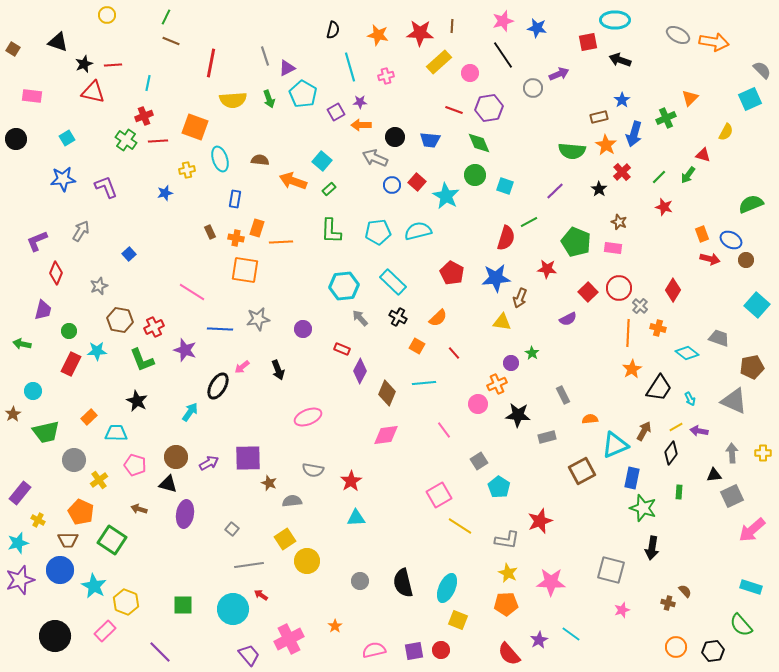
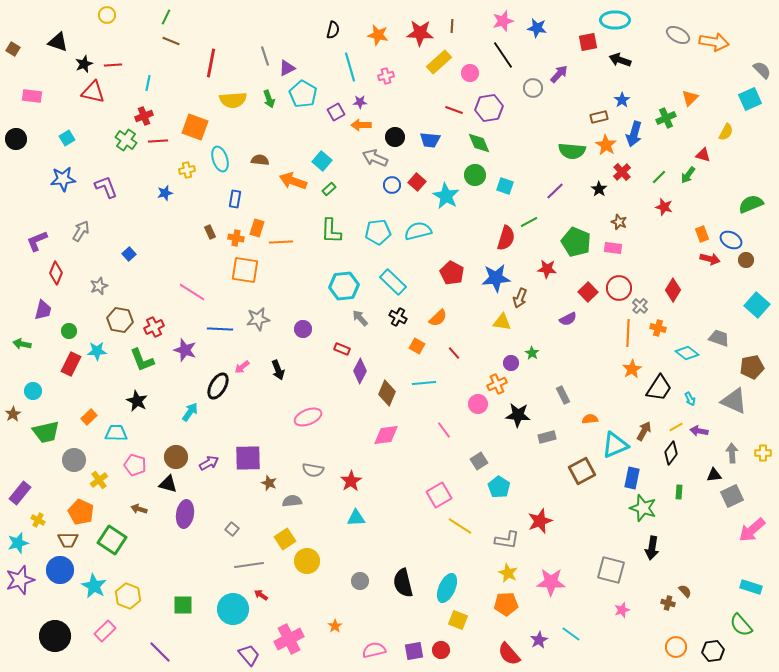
purple arrow at (559, 74): rotated 24 degrees counterclockwise
yellow hexagon at (126, 602): moved 2 px right, 6 px up
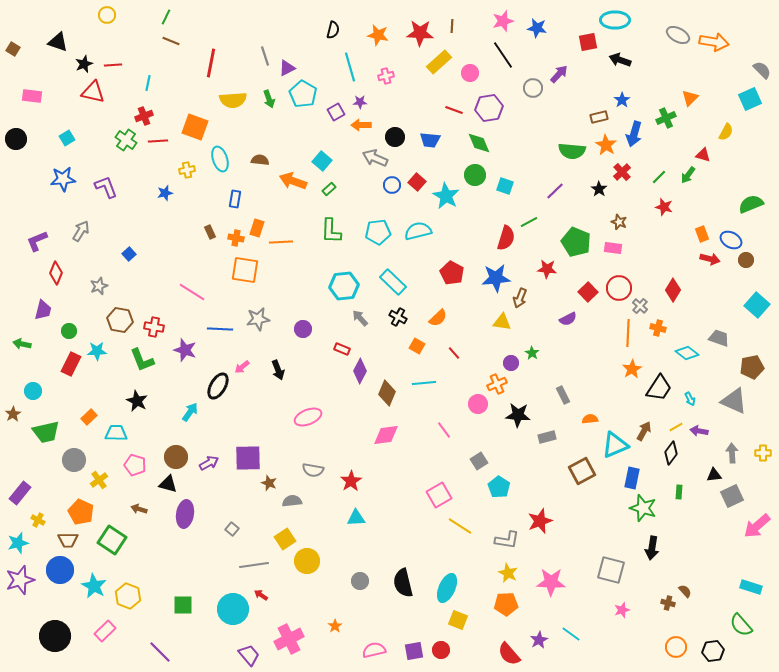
red cross at (154, 327): rotated 36 degrees clockwise
pink arrow at (752, 530): moved 5 px right, 4 px up
gray line at (249, 565): moved 5 px right
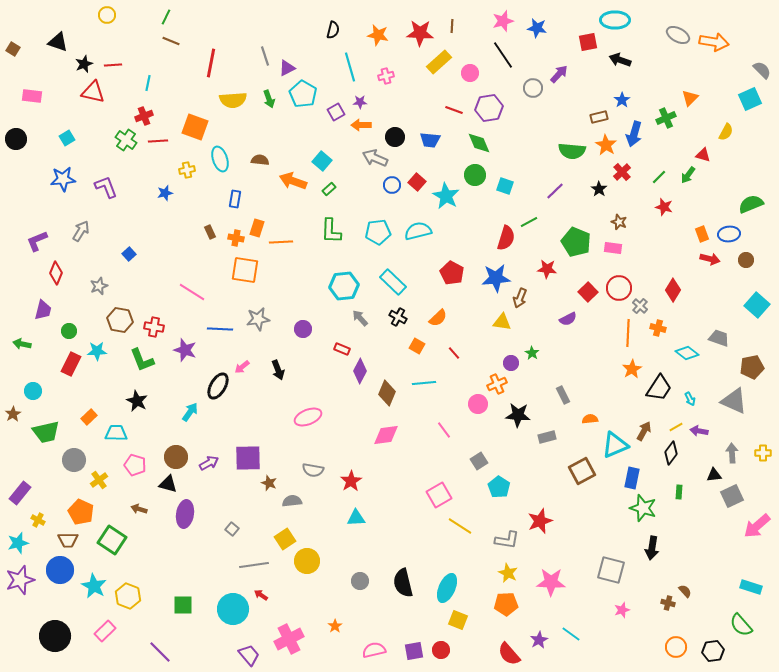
blue ellipse at (731, 240): moved 2 px left, 6 px up; rotated 35 degrees counterclockwise
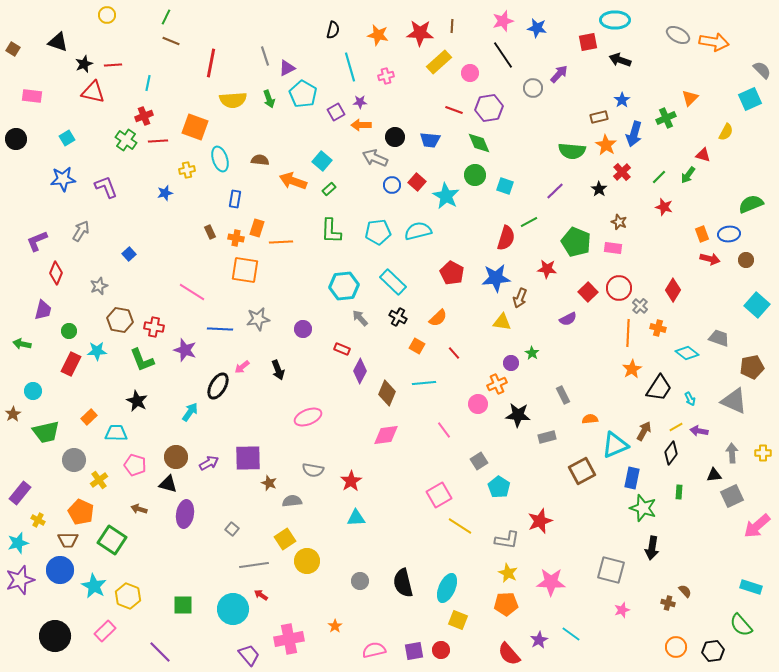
pink cross at (289, 639): rotated 16 degrees clockwise
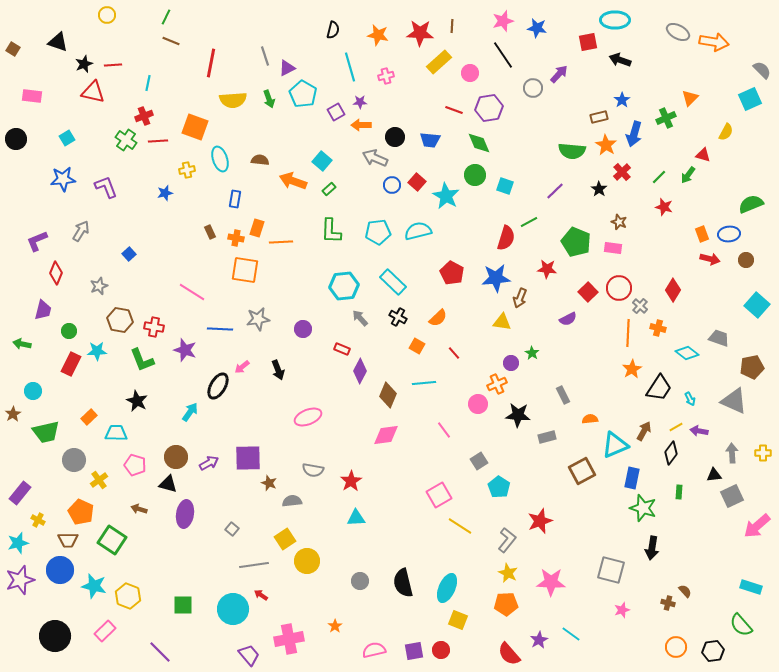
gray ellipse at (678, 35): moved 3 px up
brown diamond at (387, 393): moved 1 px right, 2 px down
gray L-shape at (507, 540): rotated 60 degrees counterclockwise
cyan star at (94, 586): rotated 15 degrees counterclockwise
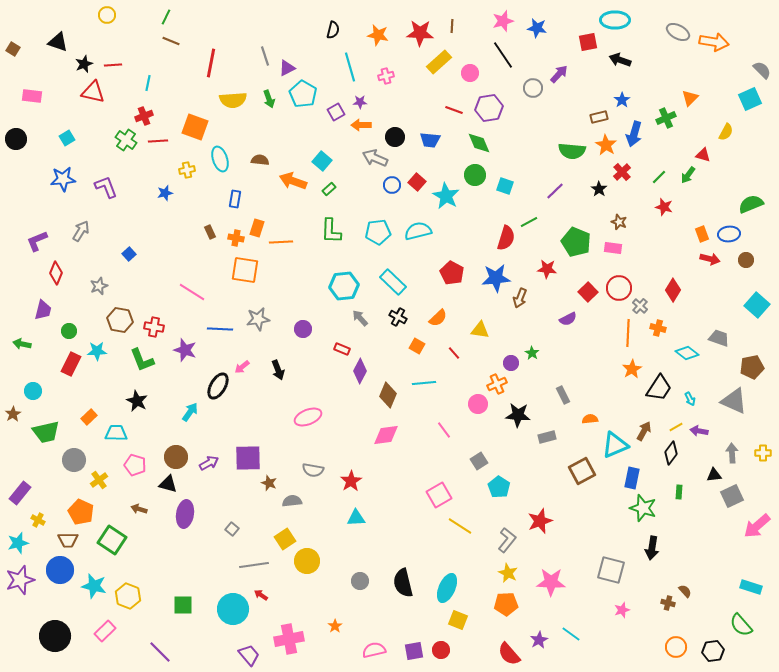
yellow triangle at (502, 322): moved 22 px left, 8 px down
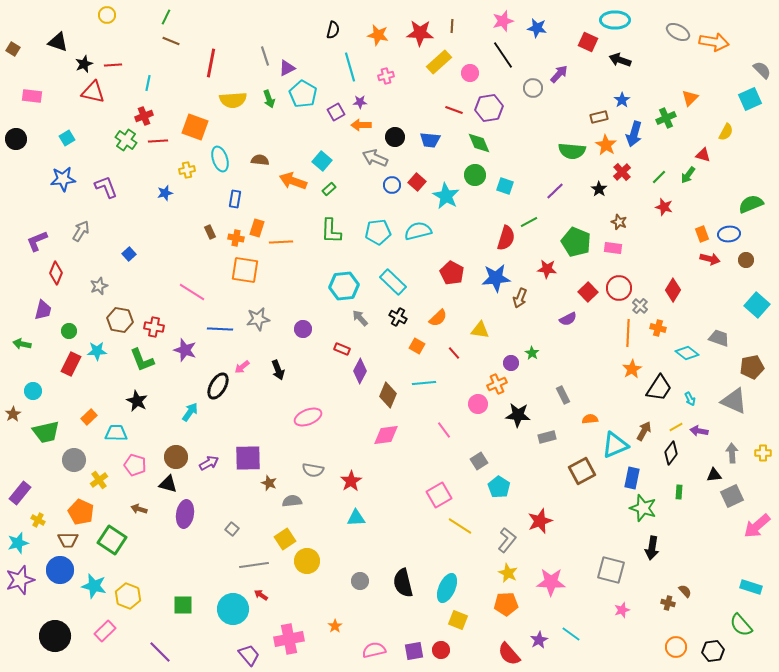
red square at (588, 42): rotated 36 degrees clockwise
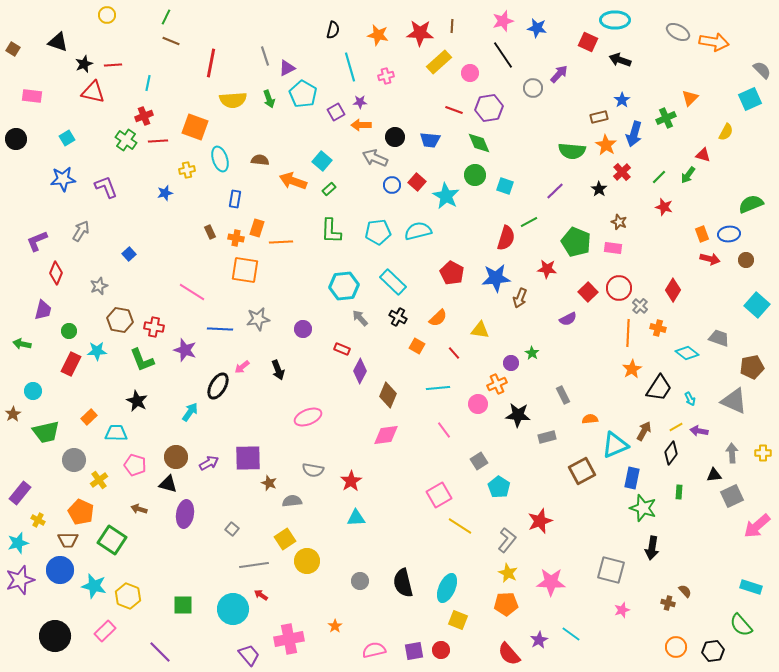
cyan line at (424, 383): moved 14 px right, 5 px down
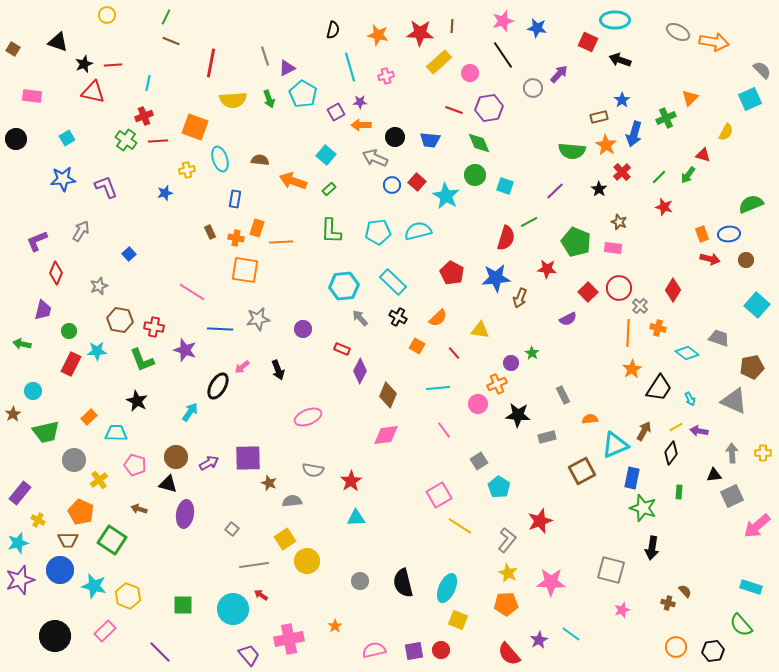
cyan square at (322, 161): moved 4 px right, 6 px up
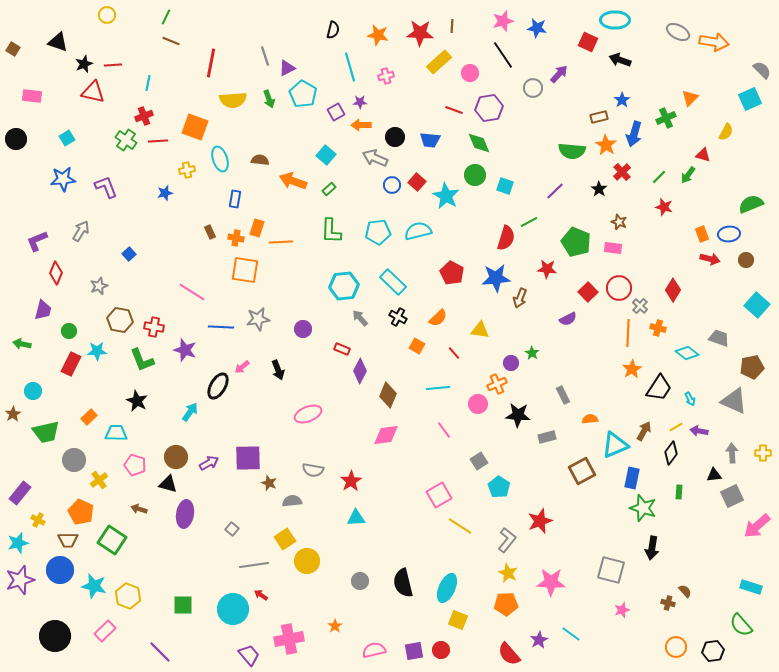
blue line at (220, 329): moved 1 px right, 2 px up
pink ellipse at (308, 417): moved 3 px up
